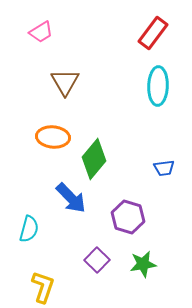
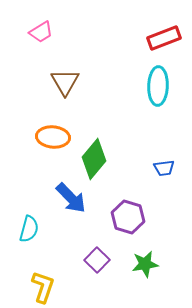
red rectangle: moved 11 px right, 5 px down; rotated 32 degrees clockwise
green star: moved 2 px right
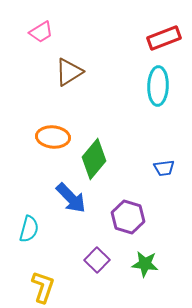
brown triangle: moved 4 px right, 10 px up; rotated 28 degrees clockwise
green star: rotated 16 degrees clockwise
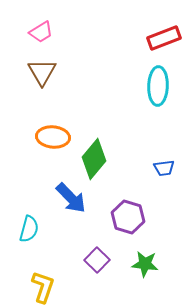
brown triangle: moved 27 px left; rotated 28 degrees counterclockwise
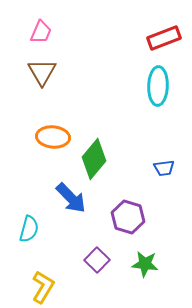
pink trapezoid: rotated 35 degrees counterclockwise
yellow L-shape: rotated 12 degrees clockwise
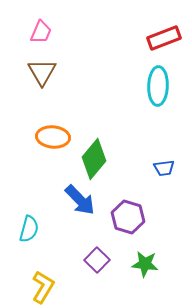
blue arrow: moved 9 px right, 2 px down
